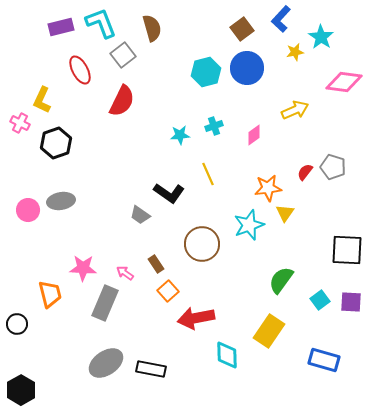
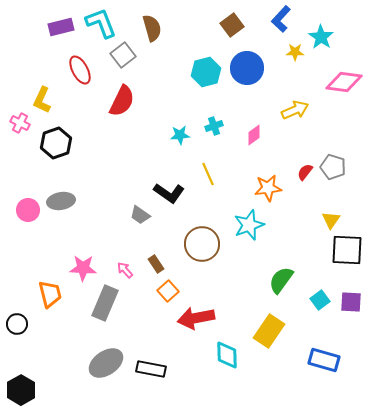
brown square at (242, 29): moved 10 px left, 4 px up
yellow star at (295, 52): rotated 12 degrees clockwise
yellow triangle at (285, 213): moved 46 px right, 7 px down
pink arrow at (125, 273): moved 3 px up; rotated 12 degrees clockwise
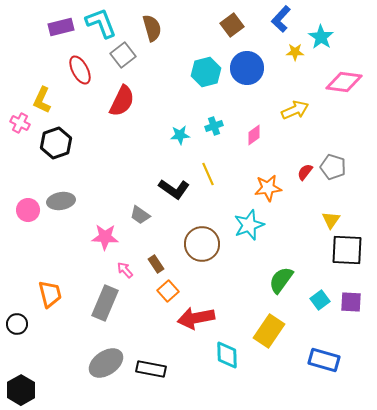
black L-shape at (169, 193): moved 5 px right, 4 px up
pink star at (83, 268): moved 22 px right, 31 px up
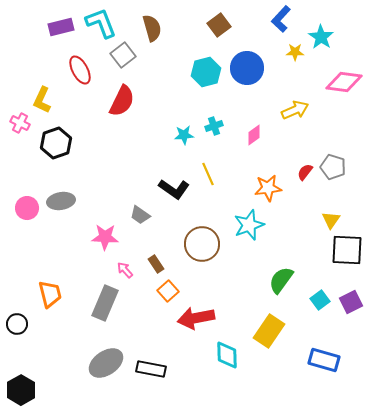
brown square at (232, 25): moved 13 px left
cyan star at (180, 135): moved 4 px right
pink circle at (28, 210): moved 1 px left, 2 px up
purple square at (351, 302): rotated 30 degrees counterclockwise
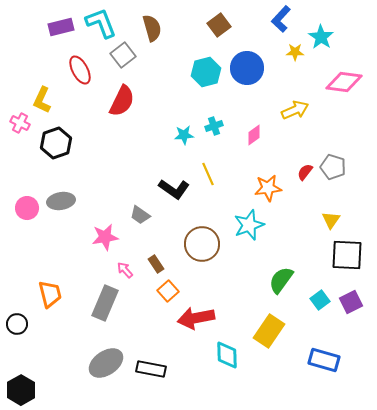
pink star at (105, 237): rotated 12 degrees counterclockwise
black square at (347, 250): moved 5 px down
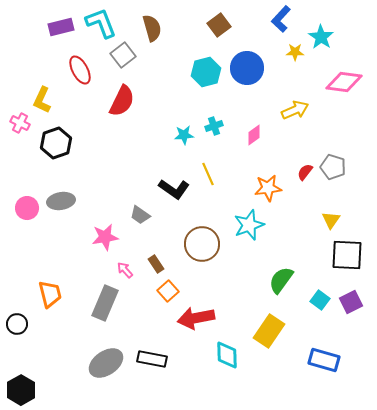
cyan square at (320, 300): rotated 18 degrees counterclockwise
black rectangle at (151, 369): moved 1 px right, 10 px up
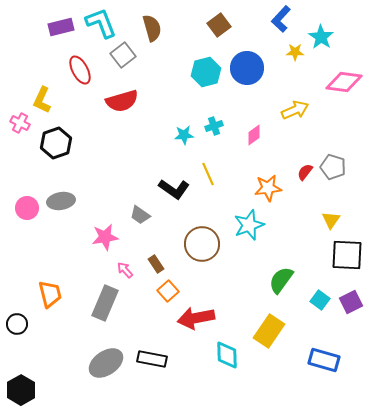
red semicircle at (122, 101): rotated 48 degrees clockwise
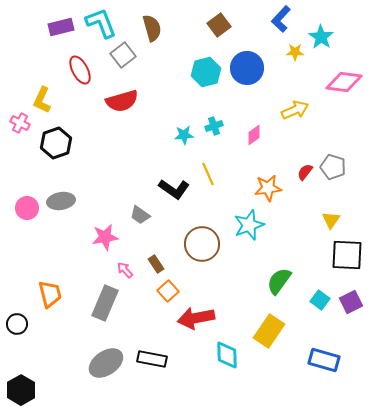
green semicircle at (281, 280): moved 2 px left, 1 px down
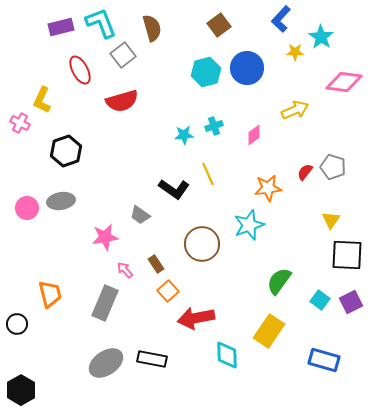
black hexagon at (56, 143): moved 10 px right, 8 px down
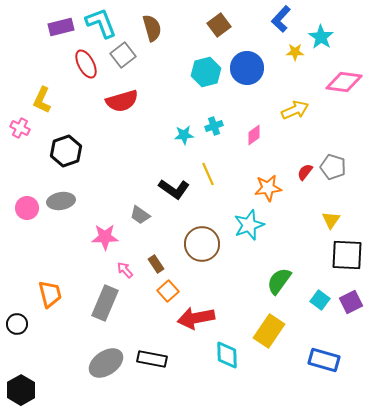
red ellipse at (80, 70): moved 6 px right, 6 px up
pink cross at (20, 123): moved 5 px down
pink star at (105, 237): rotated 8 degrees clockwise
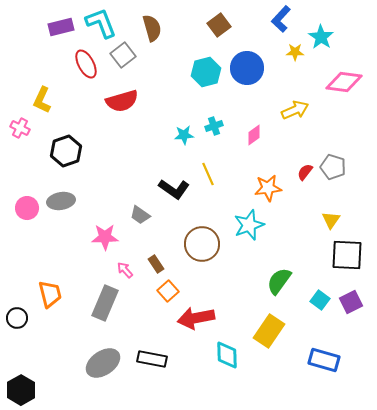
black circle at (17, 324): moved 6 px up
gray ellipse at (106, 363): moved 3 px left
